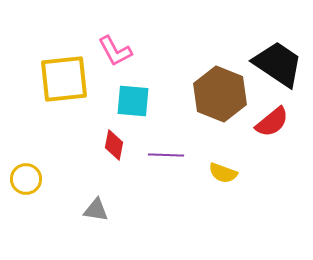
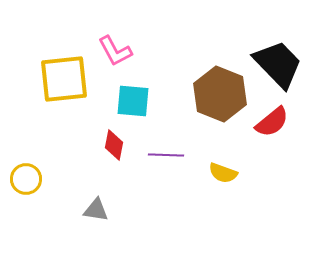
black trapezoid: rotated 12 degrees clockwise
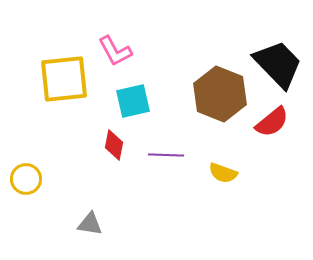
cyan square: rotated 18 degrees counterclockwise
gray triangle: moved 6 px left, 14 px down
